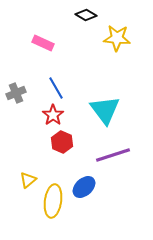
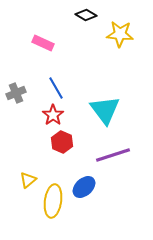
yellow star: moved 3 px right, 4 px up
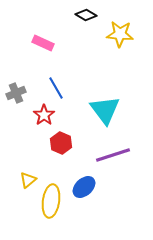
red star: moved 9 px left
red hexagon: moved 1 px left, 1 px down
yellow ellipse: moved 2 px left
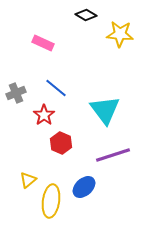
blue line: rotated 20 degrees counterclockwise
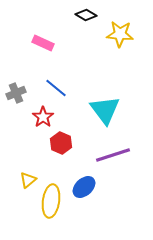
red star: moved 1 px left, 2 px down
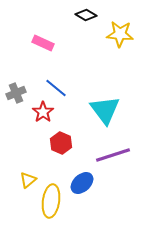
red star: moved 5 px up
blue ellipse: moved 2 px left, 4 px up
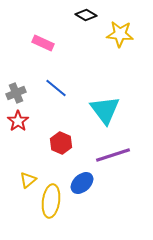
red star: moved 25 px left, 9 px down
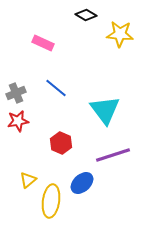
red star: rotated 25 degrees clockwise
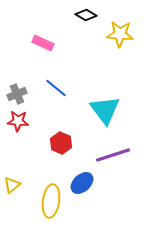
gray cross: moved 1 px right, 1 px down
red star: rotated 15 degrees clockwise
yellow triangle: moved 16 px left, 5 px down
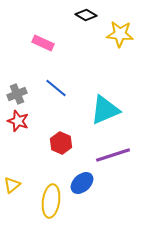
cyan triangle: rotated 44 degrees clockwise
red star: rotated 15 degrees clockwise
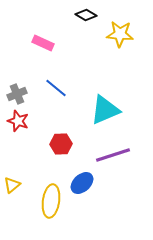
red hexagon: moved 1 px down; rotated 25 degrees counterclockwise
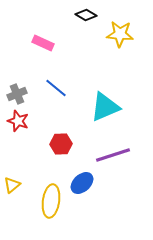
cyan triangle: moved 3 px up
